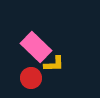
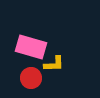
pink rectangle: moved 5 px left; rotated 28 degrees counterclockwise
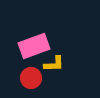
pink rectangle: moved 3 px right, 1 px up; rotated 36 degrees counterclockwise
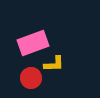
pink rectangle: moved 1 px left, 3 px up
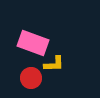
pink rectangle: rotated 40 degrees clockwise
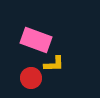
pink rectangle: moved 3 px right, 3 px up
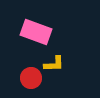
pink rectangle: moved 8 px up
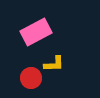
pink rectangle: rotated 48 degrees counterclockwise
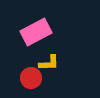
yellow L-shape: moved 5 px left, 1 px up
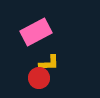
red circle: moved 8 px right
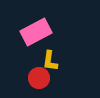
yellow L-shape: moved 1 px right, 2 px up; rotated 100 degrees clockwise
